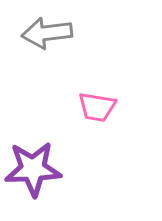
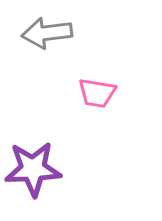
pink trapezoid: moved 14 px up
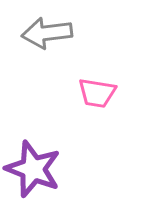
purple star: rotated 24 degrees clockwise
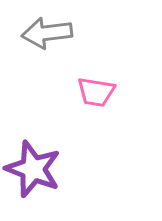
pink trapezoid: moved 1 px left, 1 px up
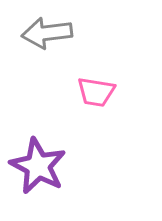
purple star: moved 5 px right, 3 px up; rotated 6 degrees clockwise
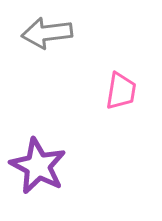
pink trapezoid: moved 25 px right, 1 px up; rotated 90 degrees counterclockwise
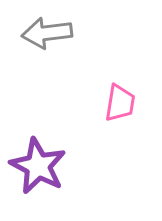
pink trapezoid: moved 1 px left, 12 px down
